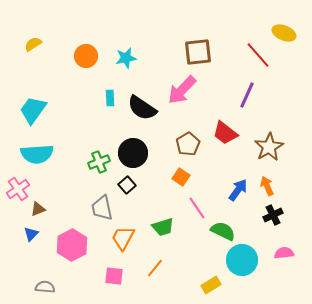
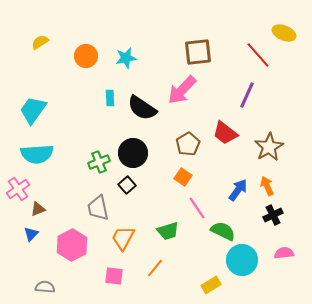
yellow semicircle: moved 7 px right, 2 px up
orange square: moved 2 px right
gray trapezoid: moved 4 px left
green trapezoid: moved 5 px right, 4 px down
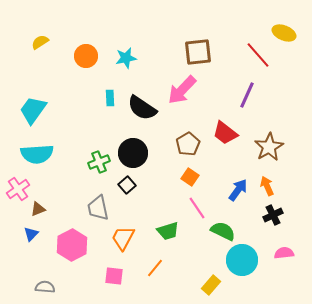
orange square: moved 7 px right
yellow rectangle: rotated 18 degrees counterclockwise
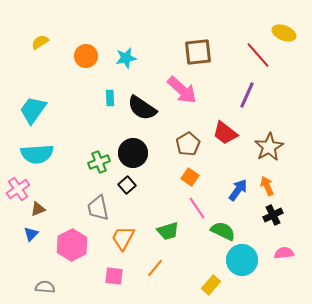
pink arrow: rotated 92 degrees counterclockwise
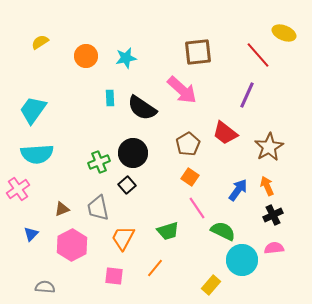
brown triangle: moved 24 px right
pink semicircle: moved 10 px left, 5 px up
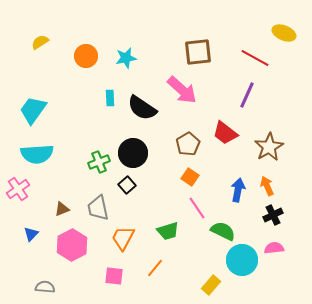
red line: moved 3 px left, 3 px down; rotated 20 degrees counterclockwise
blue arrow: rotated 25 degrees counterclockwise
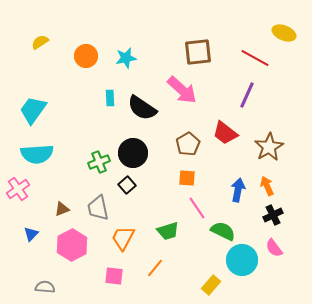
orange square: moved 3 px left, 1 px down; rotated 30 degrees counterclockwise
pink semicircle: rotated 120 degrees counterclockwise
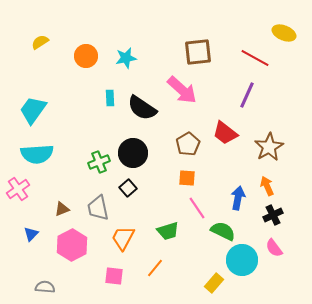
black square: moved 1 px right, 3 px down
blue arrow: moved 8 px down
yellow rectangle: moved 3 px right, 2 px up
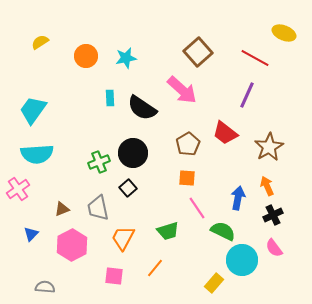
brown square: rotated 36 degrees counterclockwise
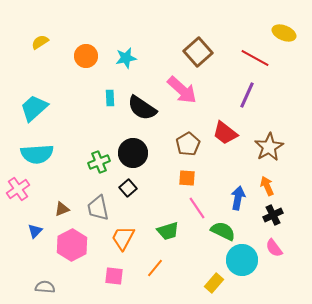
cyan trapezoid: moved 1 px right, 2 px up; rotated 12 degrees clockwise
blue triangle: moved 4 px right, 3 px up
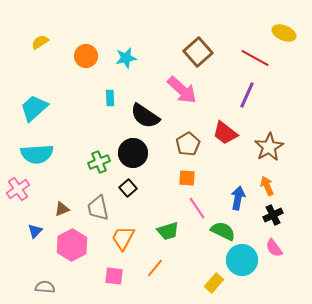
black semicircle: moved 3 px right, 8 px down
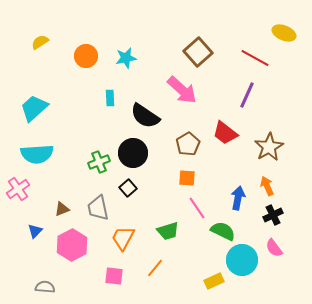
yellow rectangle: moved 2 px up; rotated 24 degrees clockwise
